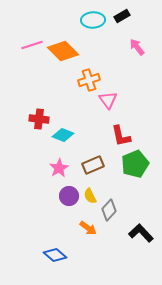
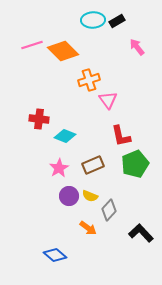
black rectangle: moved 5 px left, 5 px down
cyan diamond: moved 2 px right, 1 px down
yellow semicircle: rotated 42 degrees counterclockwise
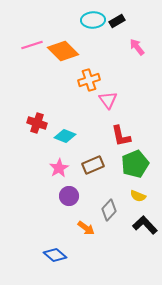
red cross: moved 2 px left, 4 px down; rotated 12 degrees clockwise
yellow semicircle: moved 48 px right
orange arrow: moved 2 px left
black L-shape: moved 4 px right, 8 px up
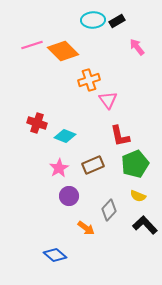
red L-shape: moved 1 px left
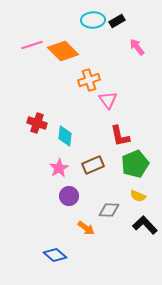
cyan diamond: rotated 75 degrees clockwise
gray diamond: rotated 50 degrees clockwise
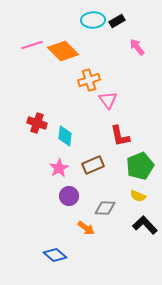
green pentagon: moved 5 px right, 2 px down
gray diamond: moved 4 px left, 2 px up
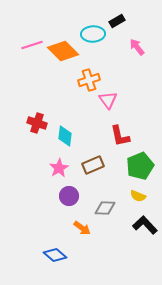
cyan ellipse: moved 14 px down
orange arrow: moved 4 px left
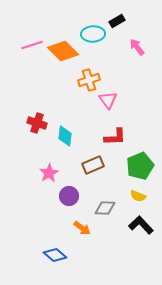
red L-shape: moved 5 px left, 1 px down; rotated 80 degrees counterclockwise
pink star: moved 10 px left, 5 px down
black L-shape: moved 4 px left
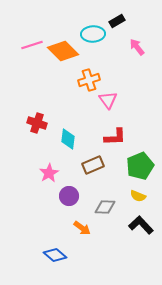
cyan diamond: moved 3 px right, 3 px down
gray diamond: moved 1 px up
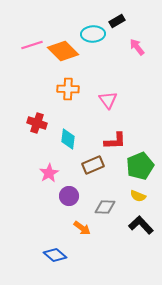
orange cross: moved 21 px left, 9 px down; rotated 20 degrees clockwise
red L-shape: moved 4 px down
